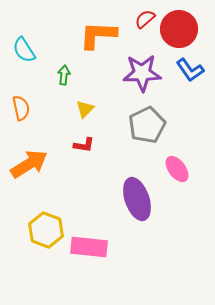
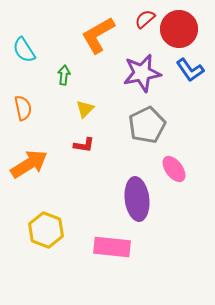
orange L-shape: rotated 33 degrees counterclockwise
purple star: rotated 9 degrees counterclockwise
orange semicircle: moved 2 px right
pink ellipse: moved 3 px left
purple ellipse: rotated 12 degrees clockwise
pink rectangle: moved 23 px right
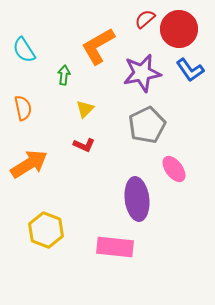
orange L-shape: moved 11 px down
red L-shape: rotated 15 degrees clockwise
pink rectangle: moved 3 px right
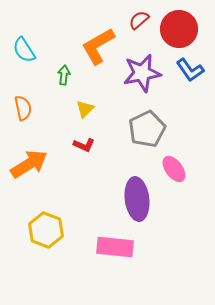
red semicircle: moved 6 px left, 1 px down
gray pentagon: moved 4 px down
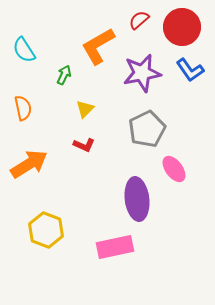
red circle: moved 3 px right, 2 px up
green arrow: rotated 18 degrees clockwise
pink rectangle: rotated 18 degrees counterclockwise
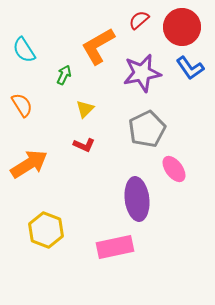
blue L-shape: moved 2 px up
orange semicircle: moved 1 px left, 3 px up; rotated 20 degrees counterclockwise
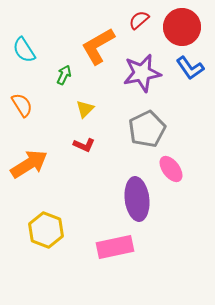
pink ellipse: moved 3 px left
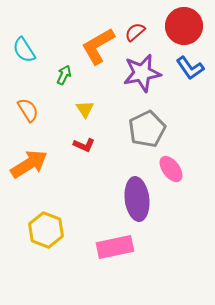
red semicircle: moved 4 px left, 12 px down
red circle: moved 2 px right, 1 px up
orange semicircle: moved 6 px right, 5 px down
yellow triangle: rotated 18 degrees counterclockwise
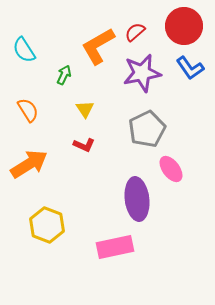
yellow hexagon: moved 1 px right, 5 px up
